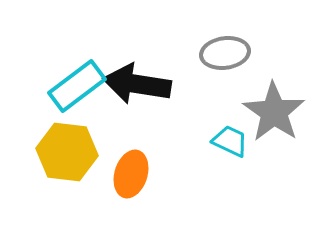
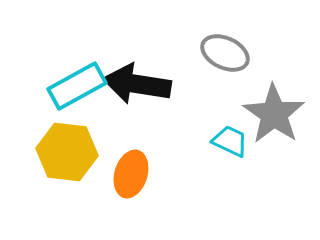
gray ellipse: rotated 33 degrees clockwise
cyan rectangle: rotated 8 degrees clockwise
gray star: moved 2 px down
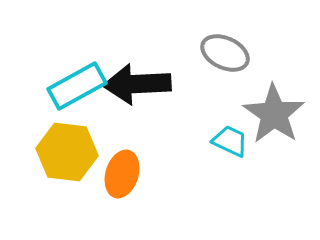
black arrow: rotated 12 degrees counterclockwise
orange ellipse: moved 9 px left
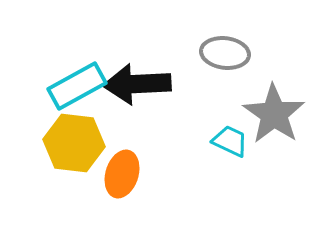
gray ellipse: rotated 18 degrees counterclockwise
yellow hexagon: moved 7 px right, 9 px up
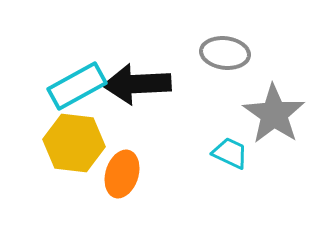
cyan trapezoid: moved 12 px down
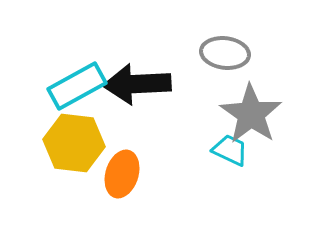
gray star: moved 23 px left
cyan trapezoid: moved 3 px up
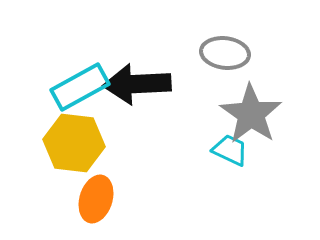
cyan rectangle: moved 3 px right, 1 px down
orange ellipse: moved 26 px left, 25 px down
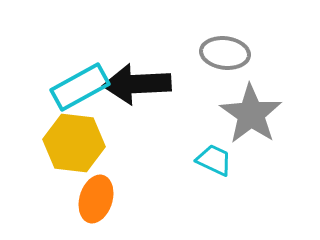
cyan trapezoid: moved 16 px left, 10 px down
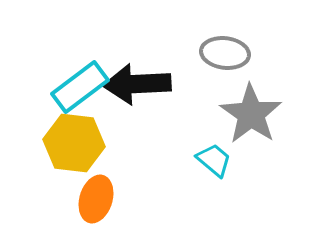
cyan rectangle: rotated 8 degrees counterclockwise
cyan trapezoid: rotated 15 degrees clockwise
